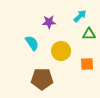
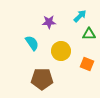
orange square: rotated 24 degrees clockwise
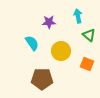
cyan arrow: moved 2 px left; rotated 56 degrees counterclockwise
green triangle: moved 1 px down; rotated 40 degrees clockwise
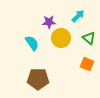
cyan arrow: rotated 56 degrees clockwise
green triangle: moved 3 px down
yellow circle: moved 13 px up
brown pentagon: moved 4 px left
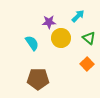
orange square: rotated 24 degrees clockwise
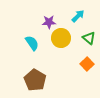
brown pentagon: moved 3 px left, 1 px down; rotated 30 degrees clockwise
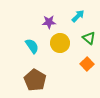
yellow circle: moved 1 px left, 5 px down
cyan semicircle: moved 3 px down
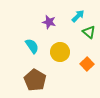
purple star: rotated 16 degrees clockwise
green triangle: moved 6 px up
yellow circle: moved 9 px down
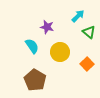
purple star: moved 2 px left, 5 px down
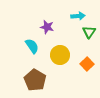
cyan arrow: rotated 40 degrees clockwise
green triangle: rotated 24 degrees clockwise
yellow circle: moved 3 px down
